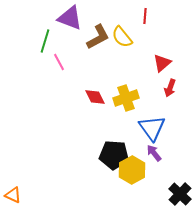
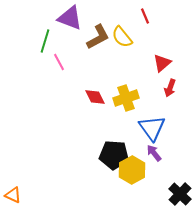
red line: rotated 28 degrees counterclockwise
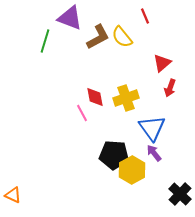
pink line: moved 23 px right, 51 px down
red diamond: rotated 15 degrees clockwise
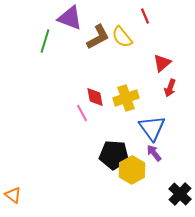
orange triangle: rotated 12 degrees clockwise
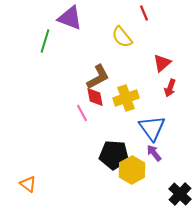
red line: moved 1 px left, 3 px up
brown L-shape: moved 40 px down
orange triangle: moved 15 px right, 11 px up
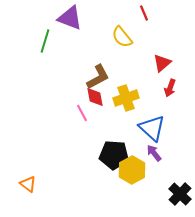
blue triangle: rotated 12 degrees counterclockwise
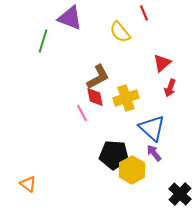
yellow semicircle: moved 2 px left, 5 px up
green line: moved 2 px left
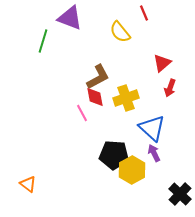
purple arrow: rotated 12 degrees clockwise
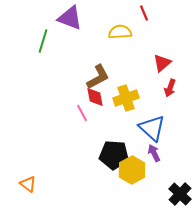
yellow semicircle: rotated 125 degrees clockwise
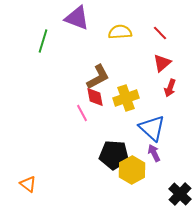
red line: moved 16 px right, 20 px down; rotated 21 degrees counterclockwise
purple triangle: moved 7 px right
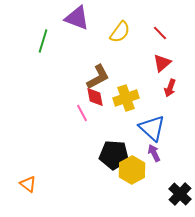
yellow semicircle: rotated 130 degrees clockwise
